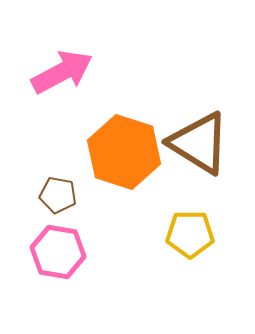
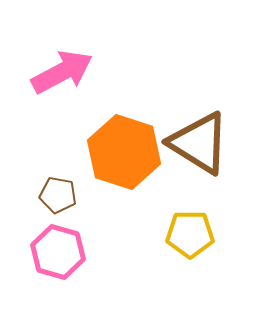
pink hexagon: rotated 6 degrees clockwise
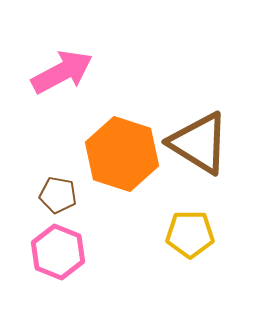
orange hexagon: moved 2 px left, 2 px down
pink hexagon: rotated 6 degrees clockwise
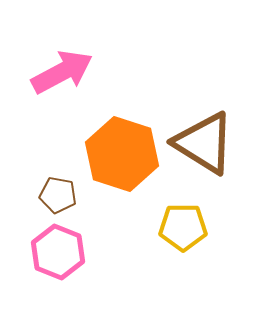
brown triangle: moved 5 px right
yellow pentagon: moved 7 px left, 7 px up
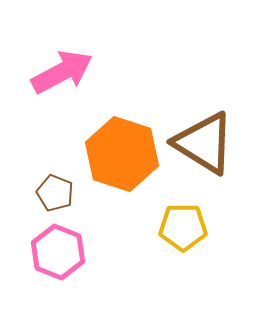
brown pentagon: moved 3 px left, 2 px up; rotated 12 degrees clockwise
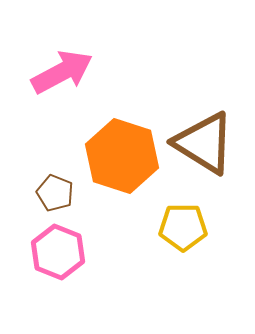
orange hexagon: moved 2 px down
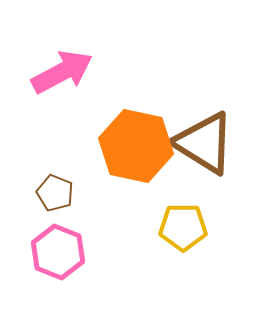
orange hexagon: moved 14 px right, 10 px up; rotated 6 degrees counterclockwise
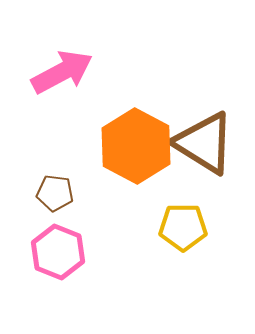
orange hexagon: rotated 16 degrees clockwise
brown pentagon: rotated 15 degrees counterclockwise
